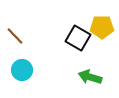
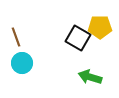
yellow pentagon: moved 2 px left
brown line: moved 1 px right, 1 px down; rotated 24 degrees clockwise
cyan circle: moved 7 px up
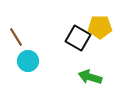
brown line: rotated 12 degrees counterclockwise
cyan circle: moved 6 px right, 2 px up
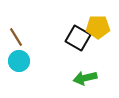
yellow pentagon: moved 2 px left
cyan circle: moved 9 px left
green arrow: moved 5 px left, 1 px down; rotated 30 degrees counterclockwise
